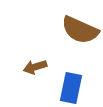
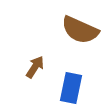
brown arrow: rotated 140 degrees clockwise
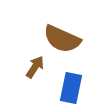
brown semicircle: moved 18 px left, 9 px down
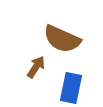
brown arrow: moved 1 px right
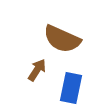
brown arrow: moved 1 px right, 3 px down
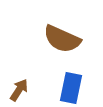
brown arrow: moved 18 px left, 20 px down
